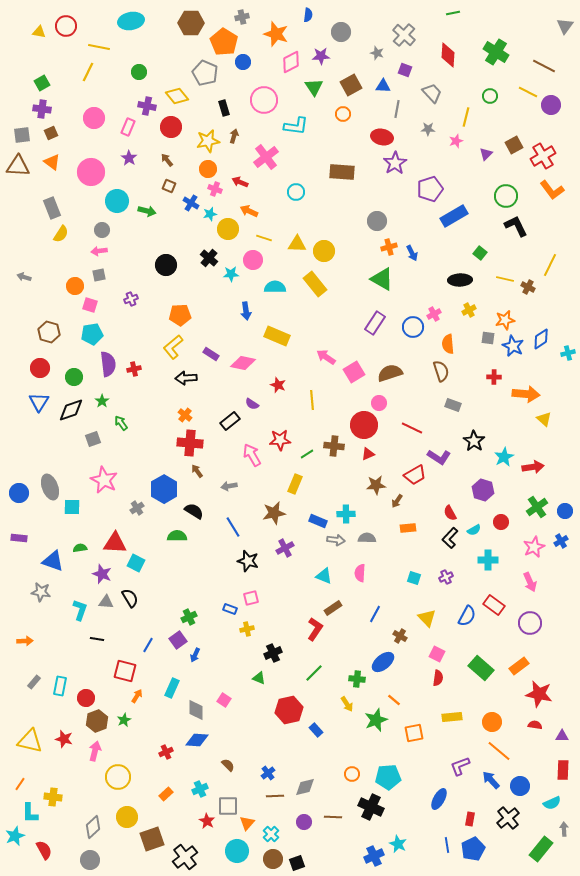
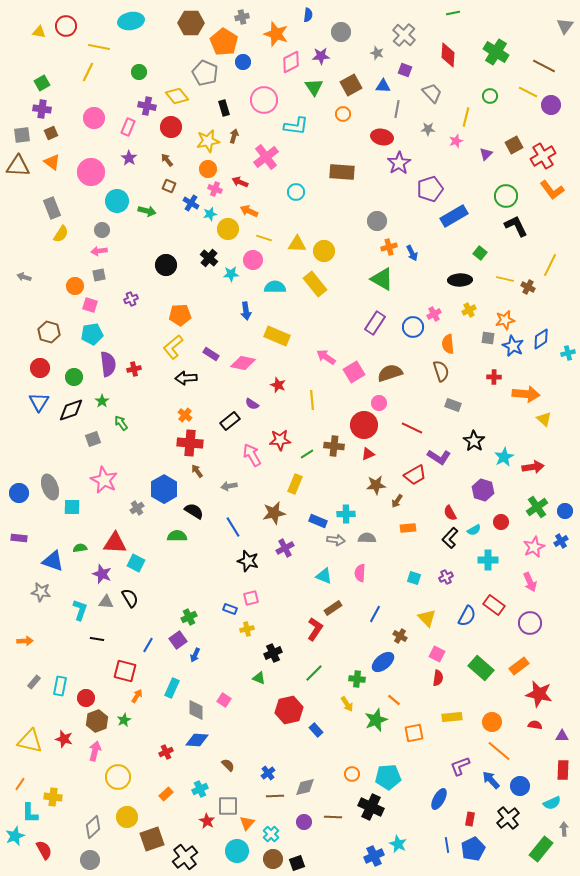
purple star at (395, 163): moved 4 px right
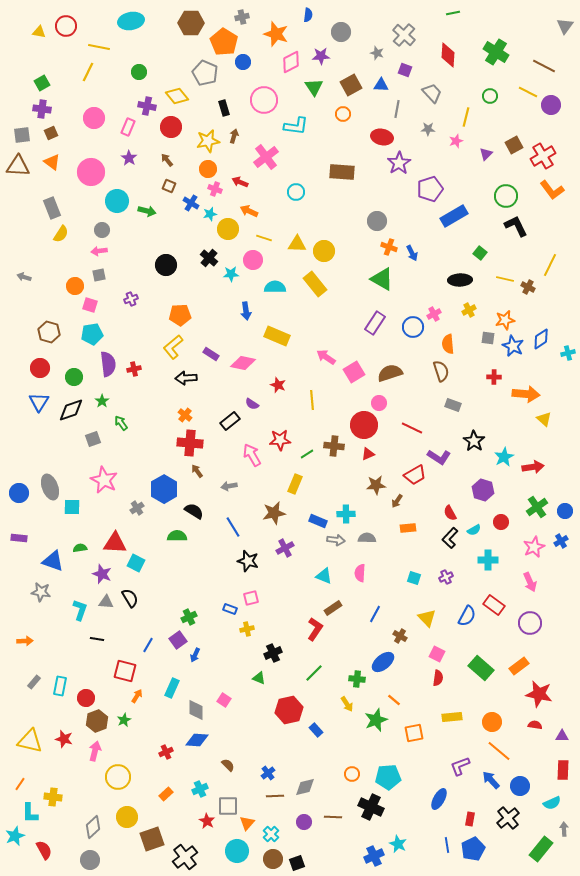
blue triangle at (383, 86): moved 2 px left, 1 px up
orange cross at (389, 247): rotated 35 degrees clockwise
